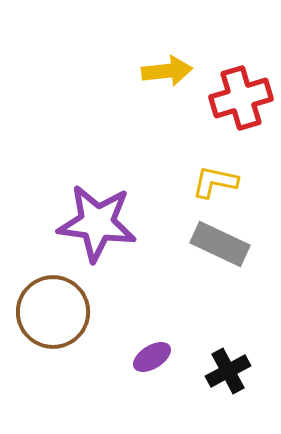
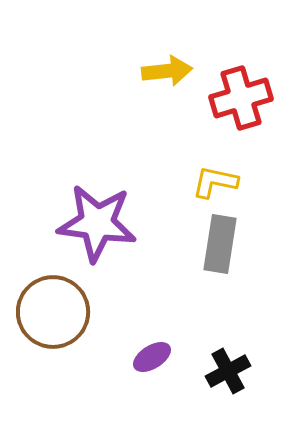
gray rectangle: rotated 74 degrees clockwise
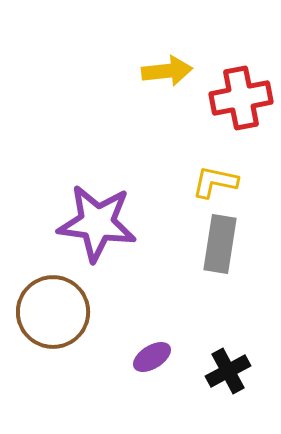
red cross: rotated 6 degrees clockwise
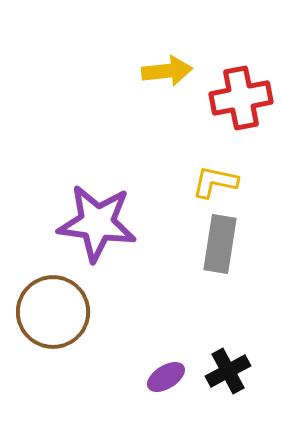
purple ellipse: moved 14 px right, 20 px down
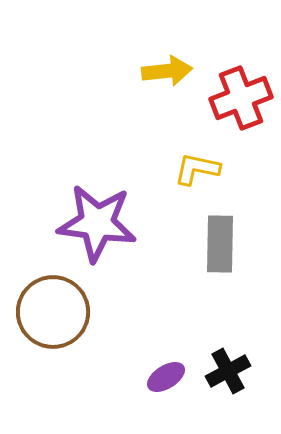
red cross: rotated 10 degrees counterclockwise
yellow L-shape: moved 18 px left, 13 px up
gray rectangle: rotated 8 degrees counterclockwise
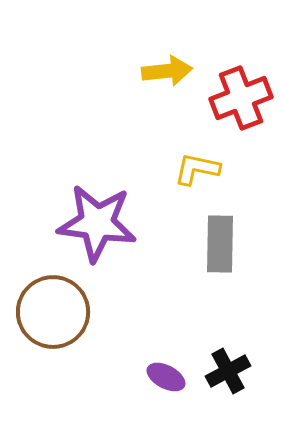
purple ellipse: rotated 60 degrees clockwise
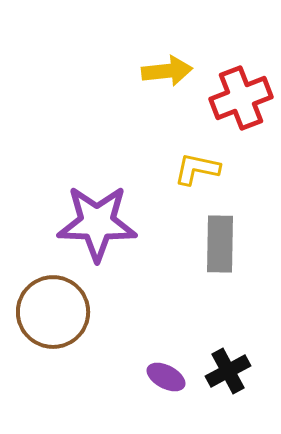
purple star: rotated 6 degrees counterclockwise
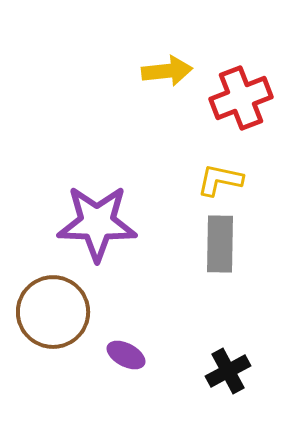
yellow L-shape: moved 23 px right, 11 px down
purple ellipse: moved 40 px left, 22 px up
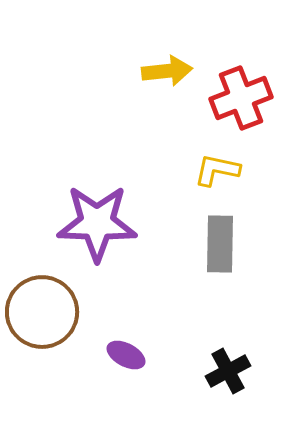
yellow L-shape: moved 3 px left, 10 px up
brown circle: moved 11 px left
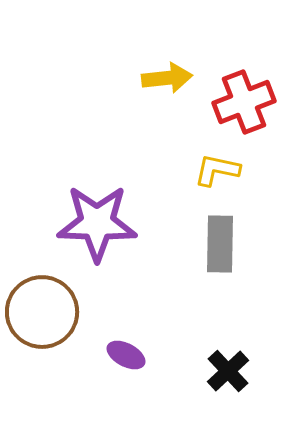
yellow arrow: moved 7 px down
red cross: moved 3 px right, 4 px down
black cross: rotated 15 degrees counterclockwise
